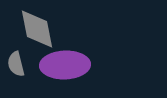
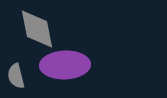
gray semicircle: moved 12 px down
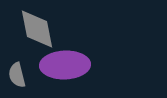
gray semicircle: moved 1 px right, 1 px up
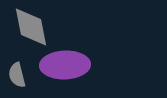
gray diamond: moved 6 px left, 2 px up
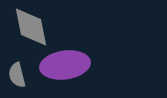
purple ellipse: rotated 6 degrees counterclockwise
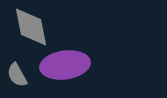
gray semicircle: rotated 15 degrees counterclockwise
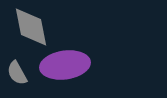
gray semicircle: moved 2 px up
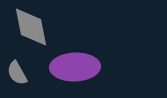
purple ellipse: moved 10 px right, 2 px down; rotated 6 degrees clockwise
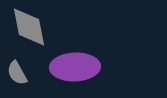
gray diamond: moved 2 px left
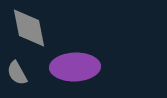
gray diamond: moved 1 px down
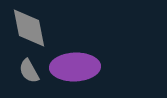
gray semicircle: moved 12 px right, 2 px up
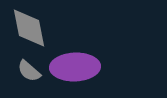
gray semicircle: rotated 20 degrees counterclockwise
